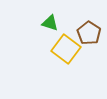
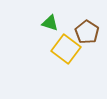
brown pentagon: moved 2 px left, 1 px up
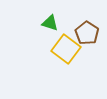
brown pentagon: moved 1 px down
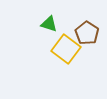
green triangle: moved 1 px left, 1 px down
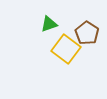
green triangle: rotated 36 degrees counterclockwise
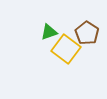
green triangle: moved 8 px down
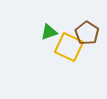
yellow square: moved 3 px right, 2 px up; rotated 12 degrees counterclockwise
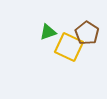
green triangle: moved 1 px left
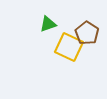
green triangle: moved 8 px up
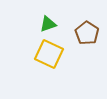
yellow square: moved 20 px left, 7 px down
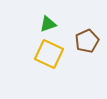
brown pentagon: moved 8 px down; rotated 15 degrees clockwise
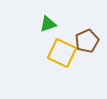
yellow square: moved 13 px right, 1 px up
